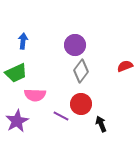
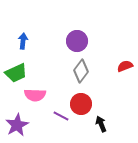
purple circle: moved 2 px right, 4 px up
purple star: moved 4 px down
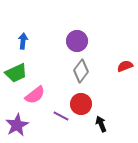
pink semicircle: rotated 40 degrees counterclockwise
